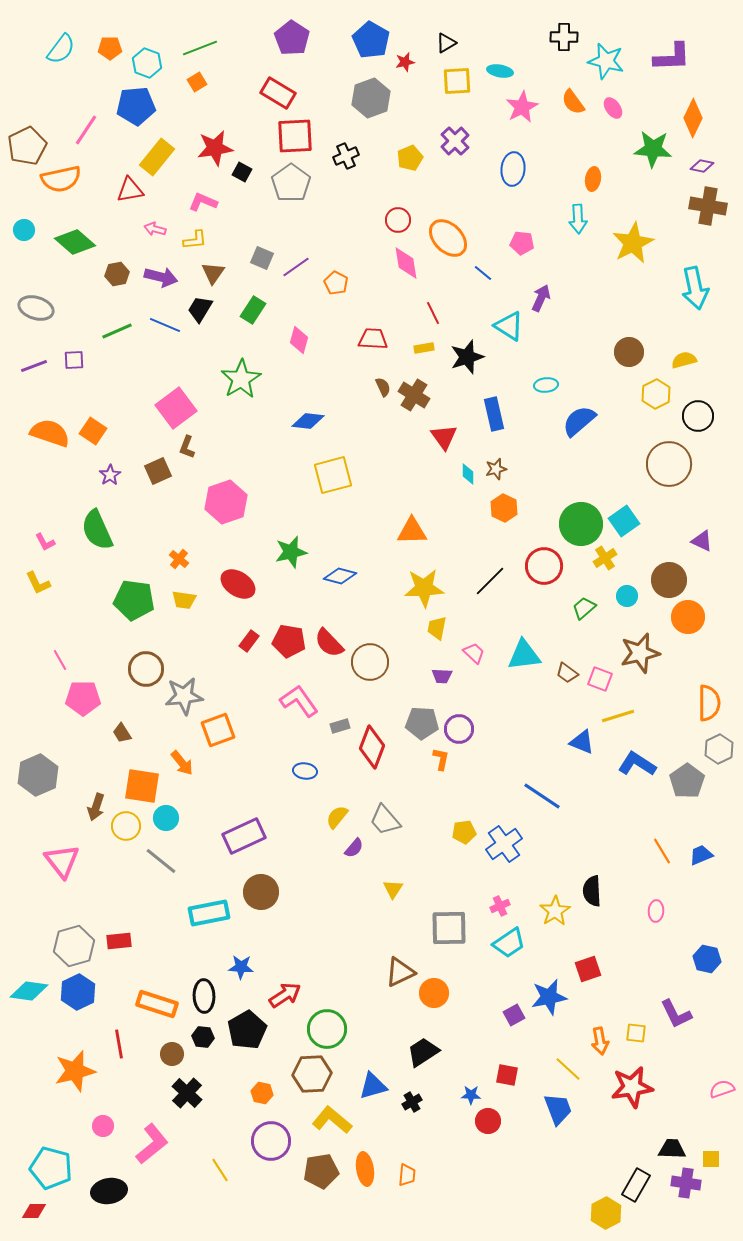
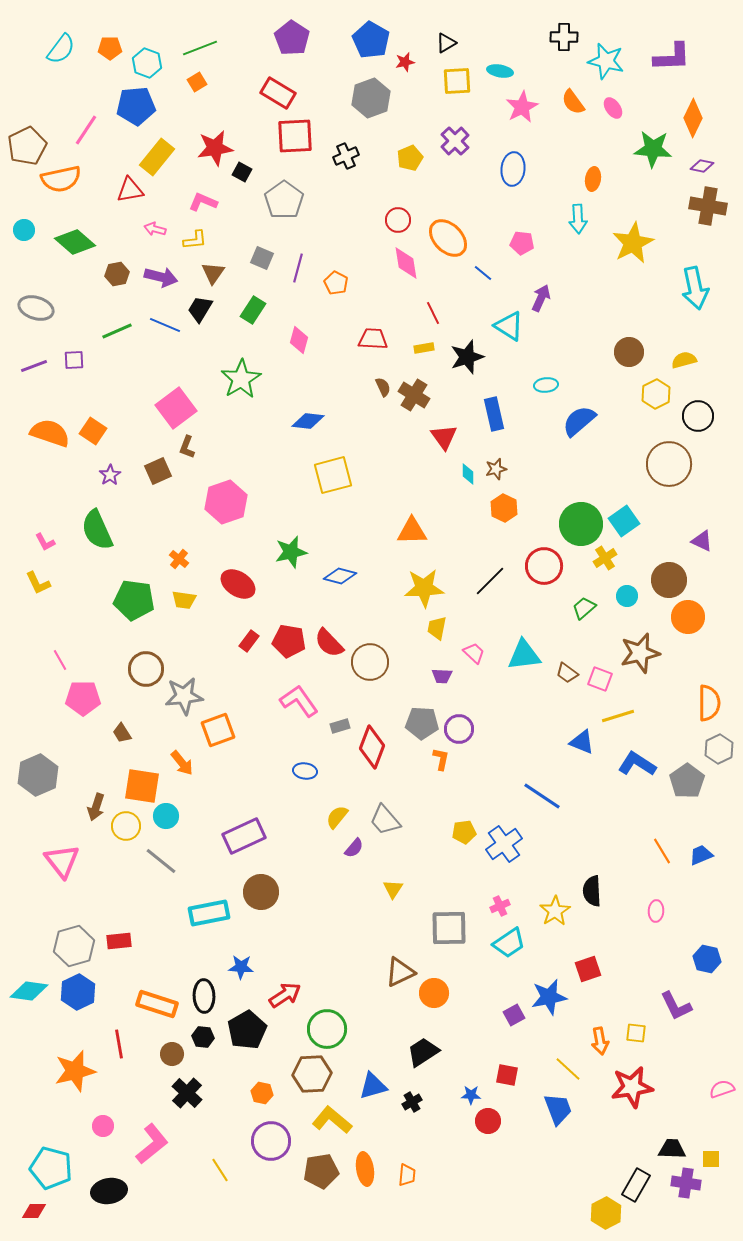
gray pentagon at (291, 183): moved 7 px left, 17 px down
purple line at (296, 267): moved 2 px right, 1 px down; rotated 40 degrees counterclockwise
cyan circle at (166, 818): moved 2 px up
purple L-shape at (676, 1014): moved 8 px up
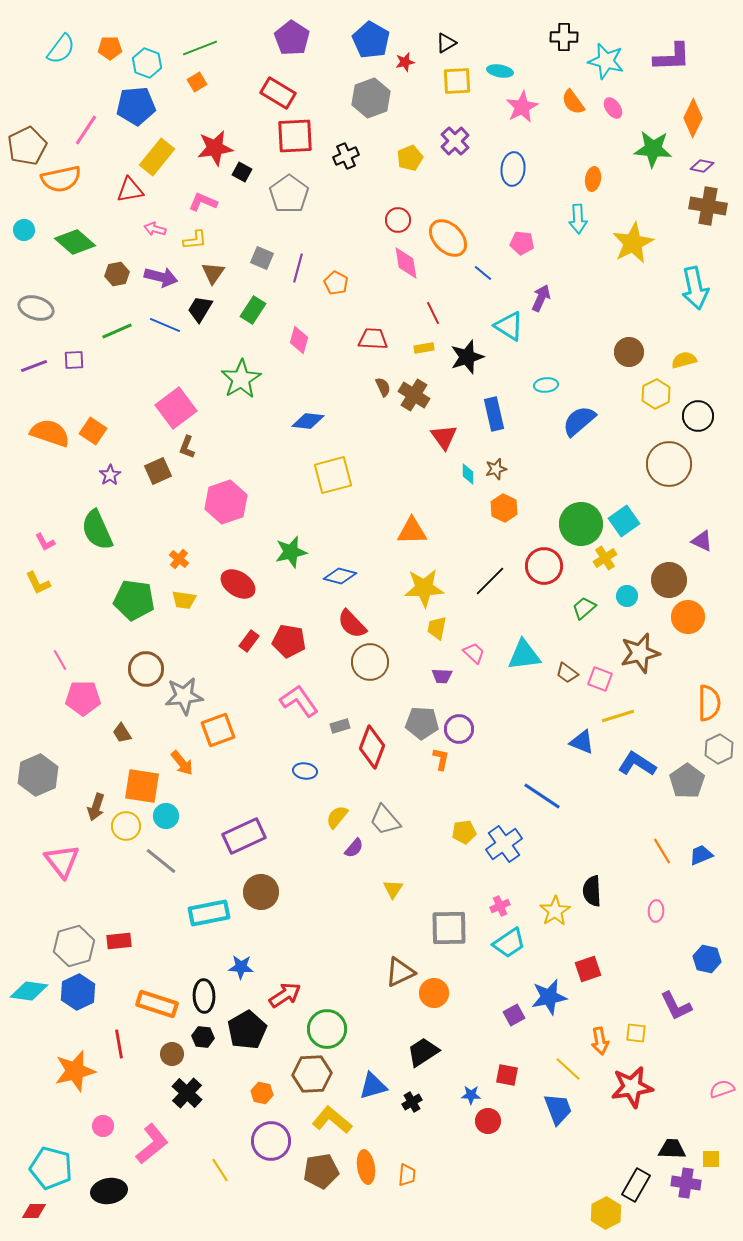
gray pentagon at (284, 200): moved 5 px right, 6 px up
red semicircle at (329, 643): moved 23 px right, 19 px up
orange ellipse at (365, 1169): moved 1 px right, 2 px up
